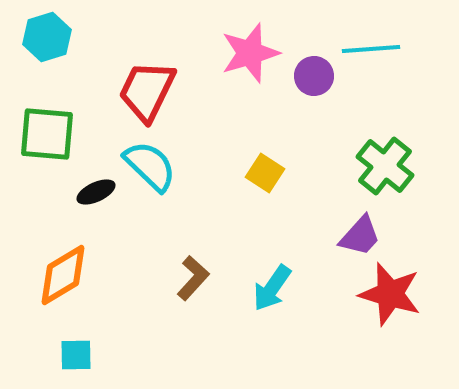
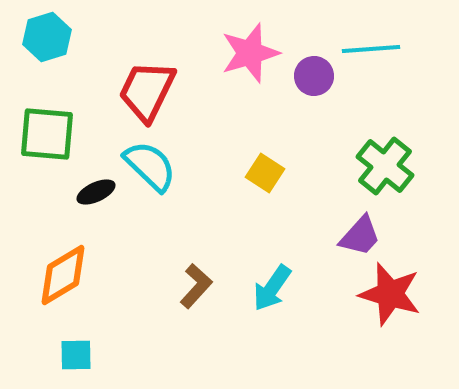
brown L-shape: moved 3 px right, 8 px down
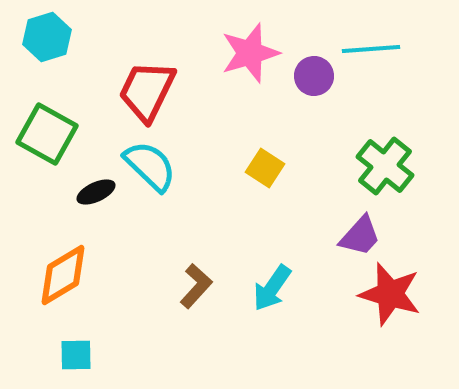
green square: rotated 24 degrees clockwise
yellow square: moved 5 px up
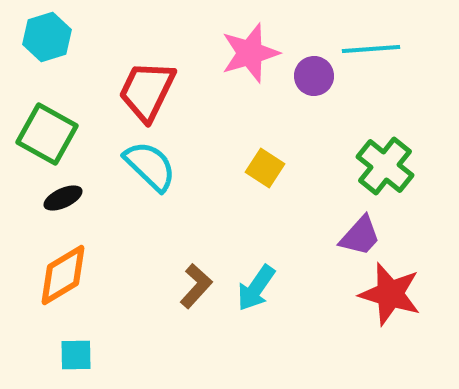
black ellipse: moved 33 px left, 6 px down
cyan arrow: moved 16 px left
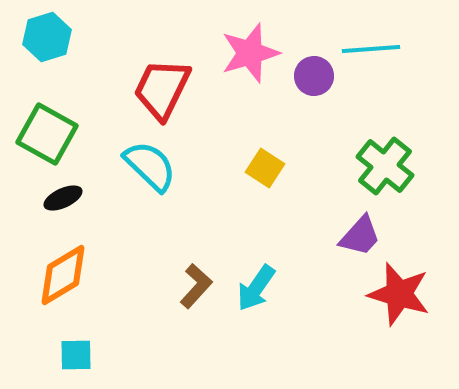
red trapezoid: moved 15 px right, 2 px up
red star: moved 9 px right
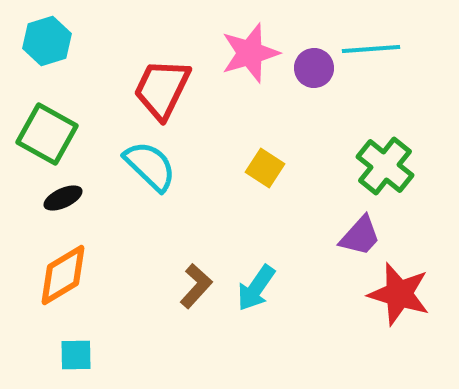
cyan hexagon: moved 4 px down
purple circle: moved 8 px up
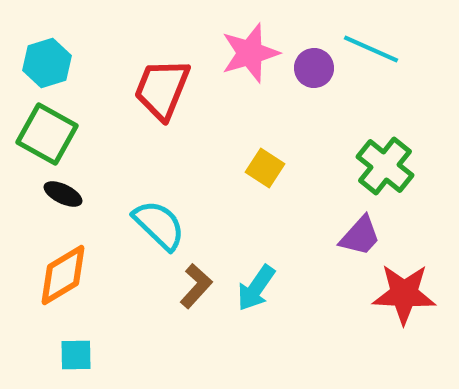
cyan hexagon: moved 22 px down
cyan line: rotated 28 degrees clockwise
red trapezoid: rotated 4 degrees counterclockwise
cyan semicircle: moved 9 px right, 59 px down
black ellipse: moved 4 px up; rotated 51 degrees clockwise
red star: moved 5 px right; rotated 14 degrees counterclockwise
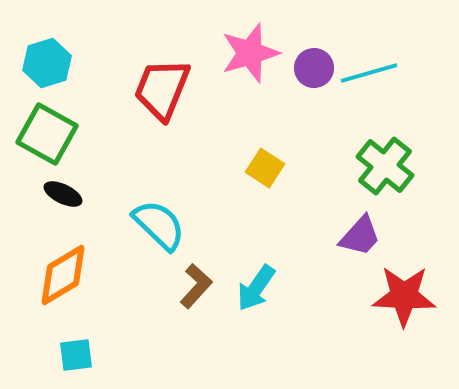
cyan line: moved 2 px left, 24 px down; rotated 40 degrees counterclockwise
red star: moved 2 px down
cyan square: rotated 6 degrees counterclockwise
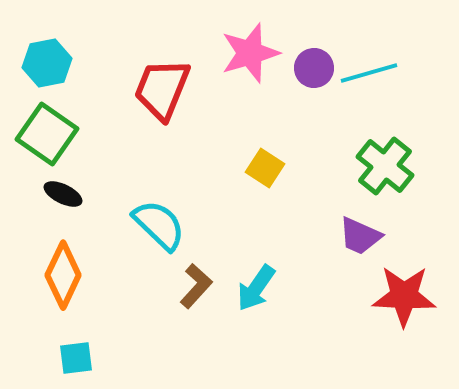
cyan hexagon: rotated 6 degrees clockwise
green square: rotated 6 degrees clockwise
purple trapezoid: rotated 72 degrees clockwise
orange diamond: rotated 34 degrees counterclockwise
cyan square: moved 3 px down
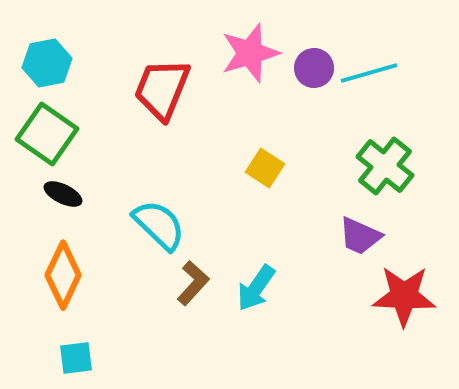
brown L-shape: moved 3 px left, 3 px up
